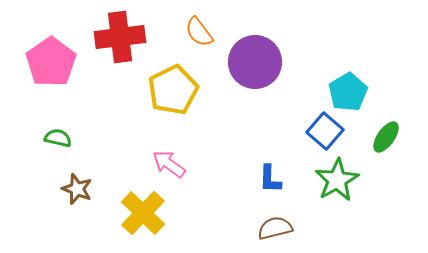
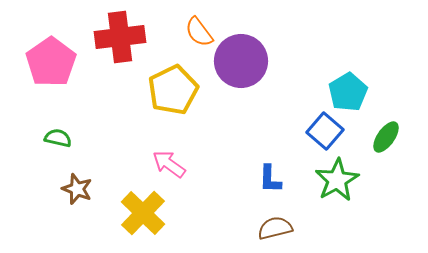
purple circle: moved 14 px left, 1 px up
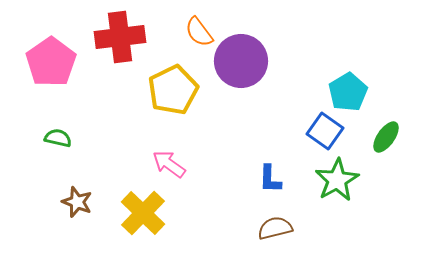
blue square: rotated 6 degrees counterclockwise
brown star: moved 13 px down
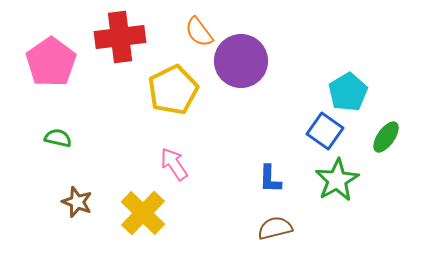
pink arrow: moved 5 px right; rotated 20 degrees clockwise
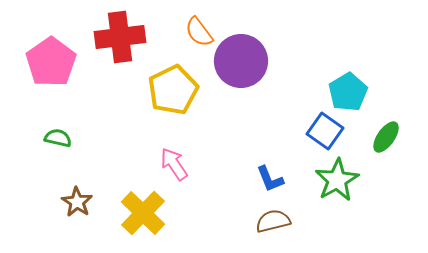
blue L-shape: rotated 24 degrees counterclockwise
brown star: rotated 12 degrees clockwise
brown semicircle: moved 2 px left, 7 px up
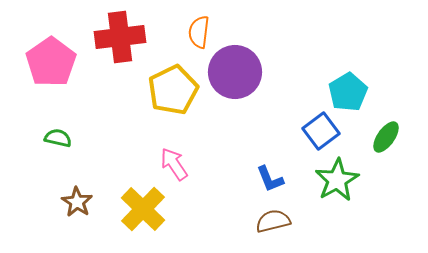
orange semicircle: rotated 44 degrees clockwise
purple circle: moved 6 px left, 11 px down
blue square: moved 4 px left; rotated 18 degrees clockwise
yellow cross: moved 4 px up
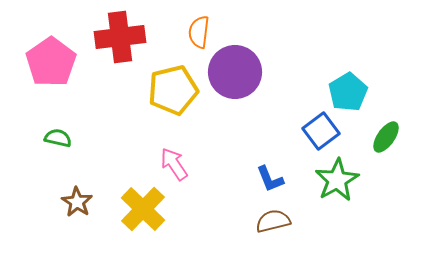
yellow pentagon: rotated 12 degrees clockwise
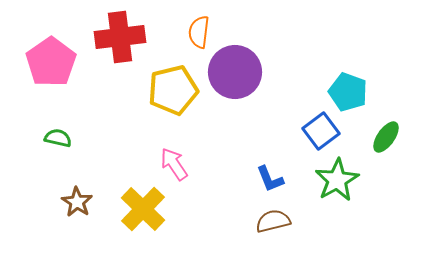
cyan pentagon: rotated 21 degrees counterclockwise
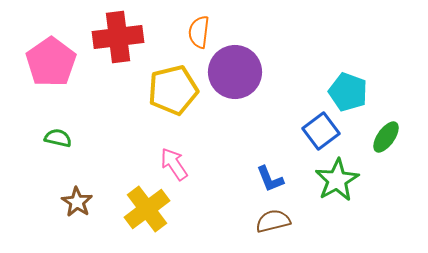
red cross: moved 2 px left
yellow cross: moved 4 px right; rotated 9 degrees clockwise
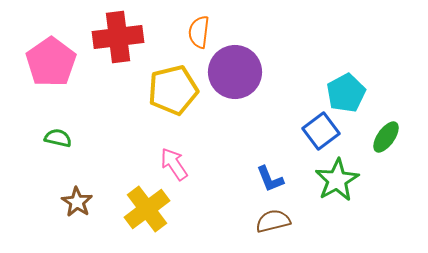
cyan pentagon: moved 2 px left, 1 px down; rotated 24 degrees clockwise
